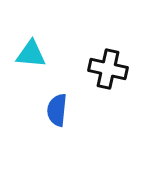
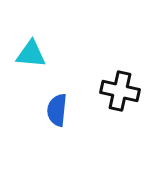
black cross: moved 12 px right, 22 px down
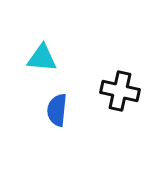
cyan triangle: moved 11 px right, 4 px down
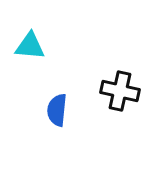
cyan triangle: moved 12 px left, 12 px up
